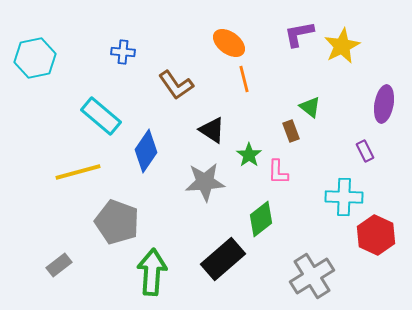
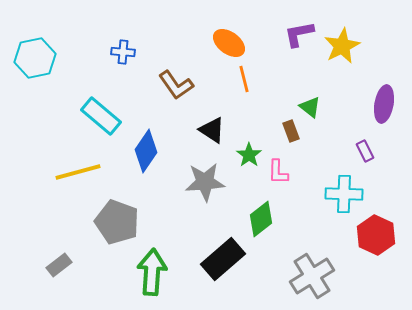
cyan cross: moved 3 px up
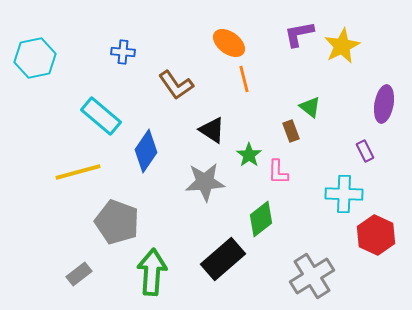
gray rectangle: moved 20 px right, 9 px down
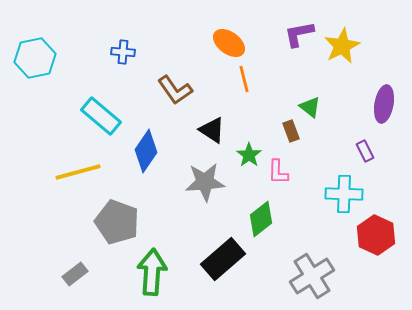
brown L-shape: moved 1 px left, 5 px down
gray rectangle: moved 4 px left
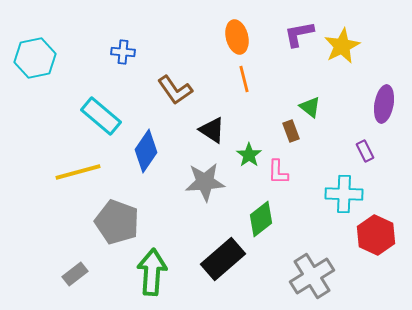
orange ellipse: moved 8 px right, 6 px up; rotated 40 degrees clockwise
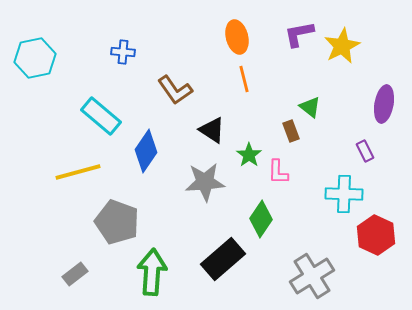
green diamond: rotated 18 degrees counterclockwise
